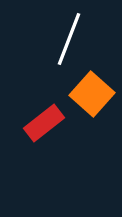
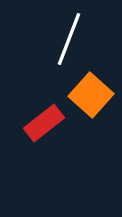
orange square: moved 1 px left, 1 px down
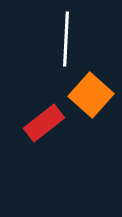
white line: moved 3 px left; rotated 18 degrees counterclockwise
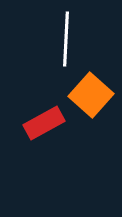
red rectangle: rotated 9 degrees clockwise
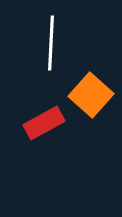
white line: moved 15 px left, 4 px down
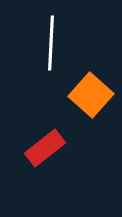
red rectangle: moved 1 px right, 25 px down; rotated 9 degrees counterclockwise
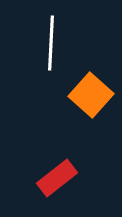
red rectangle: moved 12 px right, 30 px down
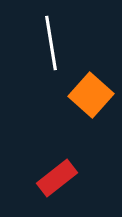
white line: rotated 12 degrees counterclockwise
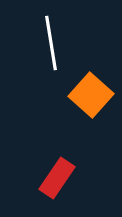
red rectangle: rotated 18 degrees counterclockwise
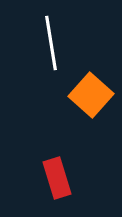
red rectangle: rotated 51 degrees counterclockwise
